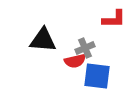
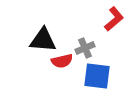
red L-shape: rotated 40 degrees counterclockwise
red semicircle: moved 13 px left
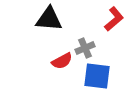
black triangle: moved 6 px right, 21 px up
red semicircle: rotated 15 degrees counterclockwise
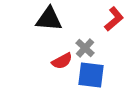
gray cross: rotated 24 degrees counterclockwise
blue square: moved 6 px left, 1 px up
